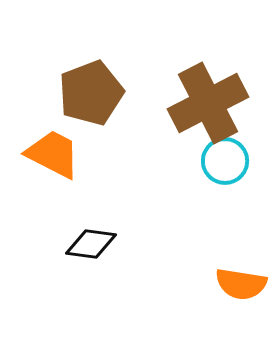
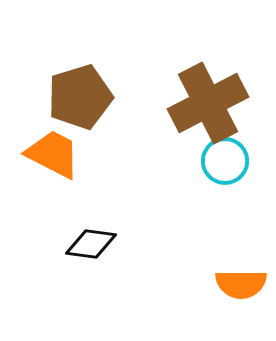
brown pentagon: moved 11 px left, 4 px down; rotated 4 degrees clockwise
orange semicircle: rotated 9 degrees counterclockwise
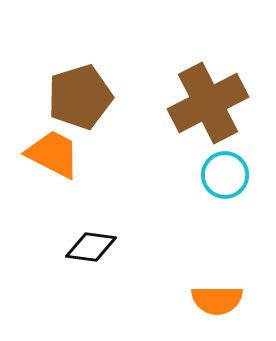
cyan circle: moved 14 px down
black diamond: moved 3 px down
orange semicircle: moved 24 px left, 16 px down
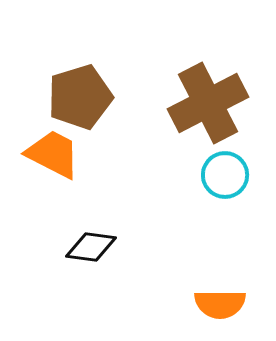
orange semicircle: moved 3 px right, 4 px down
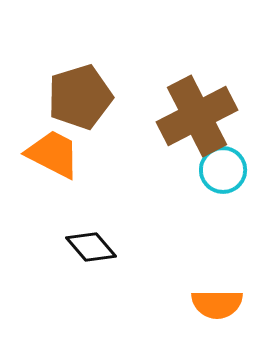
brown cross: moved 11 px left, 13 px down
cyan circle: moved 2 px left, 5 px up
black diamond: rotated 42 degrees clockwise
orange semicircle: moved 3 px left
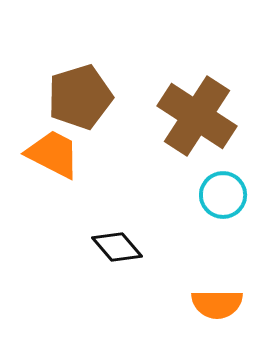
brown cross: rotated 30 degrees counterclockwise
cyan circle: moved 25 px down
black diamond: moved 26 px right
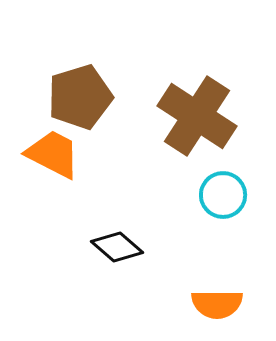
black diamond: rotated 9 degrees counterclockwise
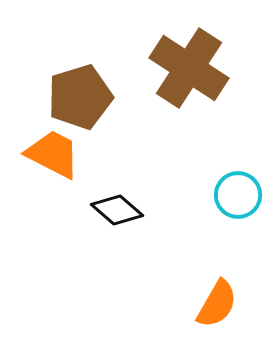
brown cross: moved 8 px left, 48 px up
cyan circle: moved 15 px right
black diamond: moved 37 px up
orange semicircle: rotated 60 degrees counterclockwise
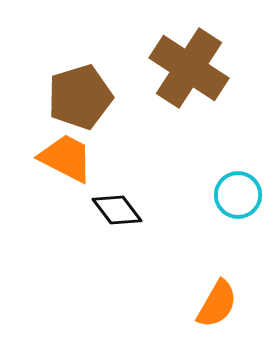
orange trapezoid: moved 13 px right, 4 px down
black diamond: rotated 12 degrees clockwise
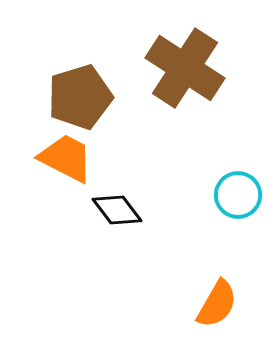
brown cross: moved 4 px left
